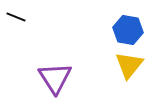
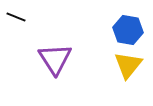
yellow triangle: moved 1 px left
purple triangle: moved 19 px up
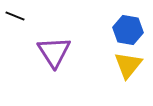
black line: moved 1 px left, 1 px up
purple triangle: moved 1 px left, 7 px up
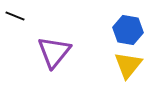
purple triangle: rotated 12 degrees clockwise
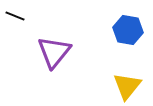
yellow triangle: moved 1 px left, 21 px down
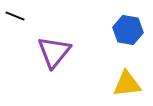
yellow triangle: moved 2 px up; rotated 44 degrees clockwise
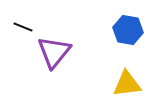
black line: moved 8 px right, 11 px down
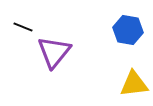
yellow triangle: moved 7 px right
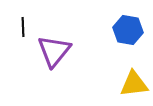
black line: rotated 66 degrees clockwise
purple triangle: moved 1 px up
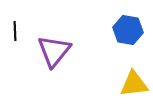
black line: moved 8 px left, 4 px down
